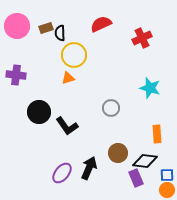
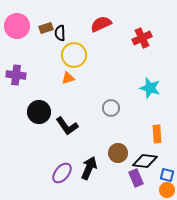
blue square: rotated 16 degrees clockwise
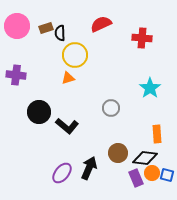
red cross: rotated 30 degrees clockwise
yellow circle: moved 1 px right
cyan star: rotated 20 degrees clockwise
black L-shape: rotated 15 degrees counterclockwise
black diamond: moved 3 px up
orange circle: moved 15 px left, 17 px up
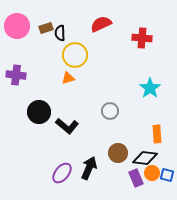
gray circle: moved 1 px left, 3 px down
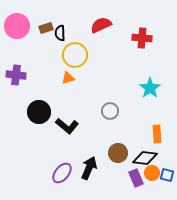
red semicircle: moved 1 px down
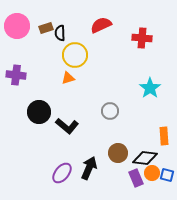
orange rectangle: moved 7 px right, 2 px down
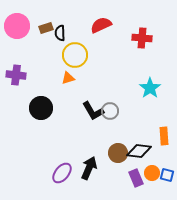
black circle: moved 2 px right, 4 px up
black L-shape: moved 26 px right, 15 px up; rotated 20 degrees clockwise
black diamond: moved 6 px left, 7 px up
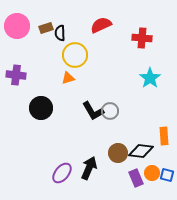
cyan star: moved 10 px up
black diamond: moved 2 px right
